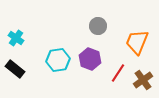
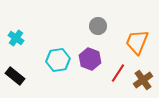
black rectangle: moved 7 px down
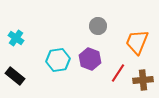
brown cross: rotated 30 degrees clockwise
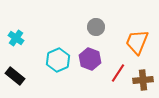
gray circle: moved 2 px left, 1 px down
cyan hexagon: rotated 15 degrees counterclockwise
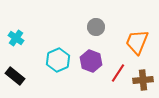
purple hexagon: moved 1 px right, 2 px down
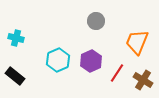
gray circle: moved 6 px up
cyan cross: rotated 21 degrees counterclockwise
purple hexagon: rotated 15 degrees clockwise
red line: moved 1 px left
brown cross: rotated 36 degrees clockwise
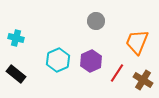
black rectangle: moved 1 px right, 2 px up
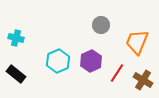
gray circle: moved 5 px right, 4 px down
cyan hexagon: moved 1 px down
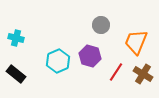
orange trapezoid: moved 1 px left
purple hexagon: moved 1 px left, 5 px up; rotated 20 degrees counterclockwise
red line: moved 1 px left, 1 px up
brown cross: moved 6 px up
